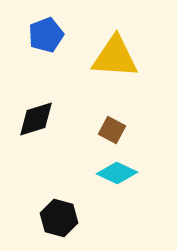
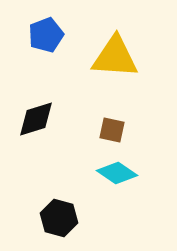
brown square: rotated 16 degrees counterclockwise
cyan diamond: rotated 9 degrees clockwise
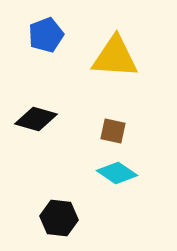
black diamond: rotated 33 degrees clockwise
brown square: moved 1 px right, 1 px down
black hexagon: rotated 9 degrees counterclockwise
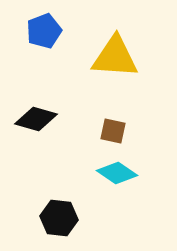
blue pentagon: moved 2 px left, 4 px up
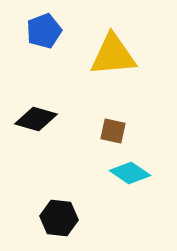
yellow triangle: moved 2 px left, 2 px up; rotated 9 degrees counterclockwise
cyan diamond: moved 13 px right
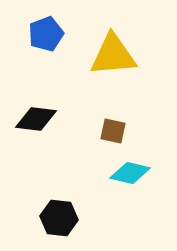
blue pentagon: moved 2 px right, 3 px down
black diamond: rotated 9 degrees counterclockwise
cyan diamond: rotated 21 degrees counterclockwise
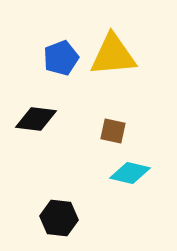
blue pentagon: moved 15 px right, 24 px down
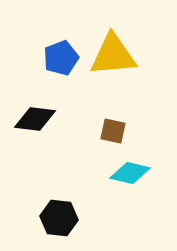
black diamond: moved 1 px left
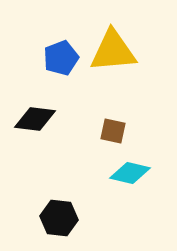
yellow triangle: moved 4 px up
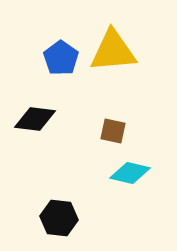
blue pentagon: rotated 16 degrees counterclockwise
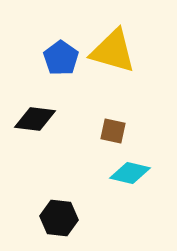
yellow triangle: rotated 21 degrees clockwise
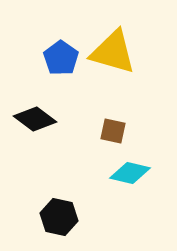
yellow triangle: moved 1 px down
black diamond: rotated 30 degrees clockwise
black hexagon: moved 1 px up; rotated 6 degrees clockwise
